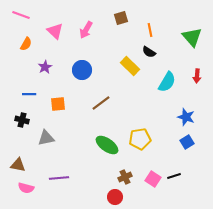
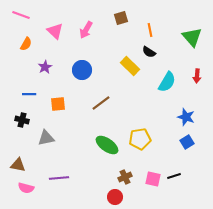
pink square: rotated 21 degrees counterclockwise
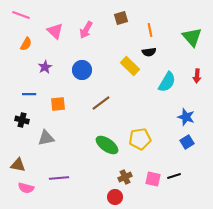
black semicircle: rotated 40 degrees counterclockwise
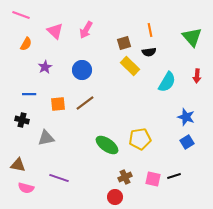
brown square: moved 3 px right, 25 px down
brown line: moved 16 px left
purple line: rotated 24 degrees clockwise
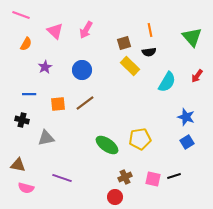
red arrow: rotated 32 degrees clockwise
purple line: moved 3 px right
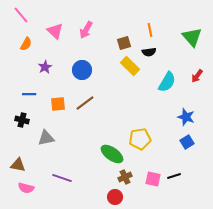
pink line: rotated 30 degrees clockwise
green ellipse: moved 5 px right, 9 px down
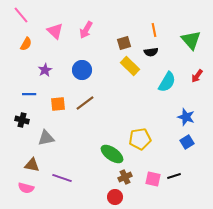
orange line: moved 4 px right
green triangle: moved 1 px left, 3 px down
black semicircle: moved 2 px right
purple star: moved 3 px down
brown triangle: moved 14 px right
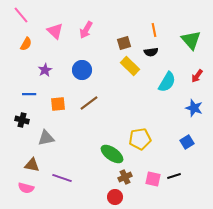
brown line: moved 4 px right
blue star: moved 8 px right, 9 px up
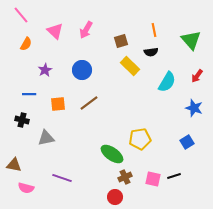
brown square: moved 3 px left, 2 px up
brown triangle: moved 18 px left
